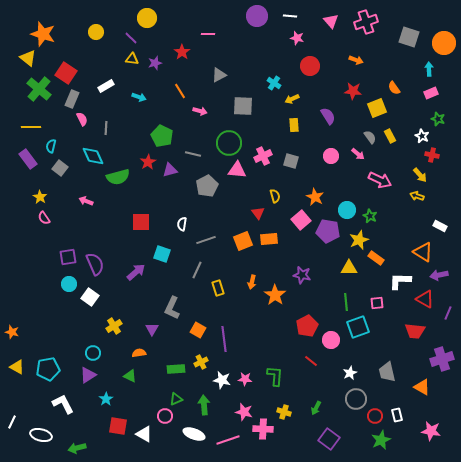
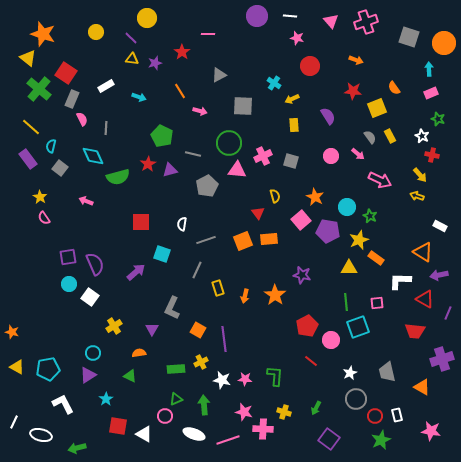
yellow line at (31, 127): rotated 42 degrees clockwise
red star at (148, 162): moved 2 px down
cyan circle at (347, 210): moved 3 px up
orange arrow at (252, 282): moved 7 px left, 14 px down
white line at (12, 422): moved 2 px right
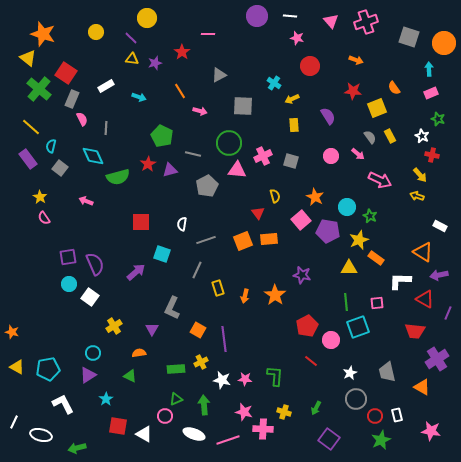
purple cross at (442, 359): moved 5 px left; rotated 15 degrees counterclockwise
